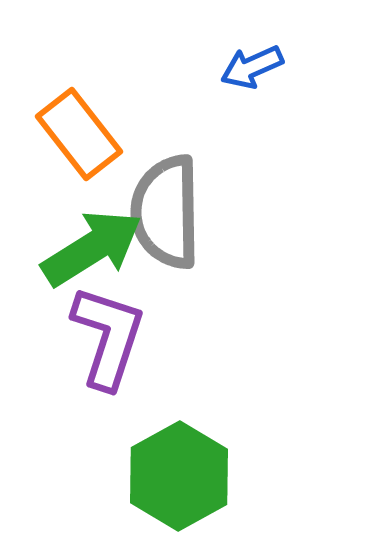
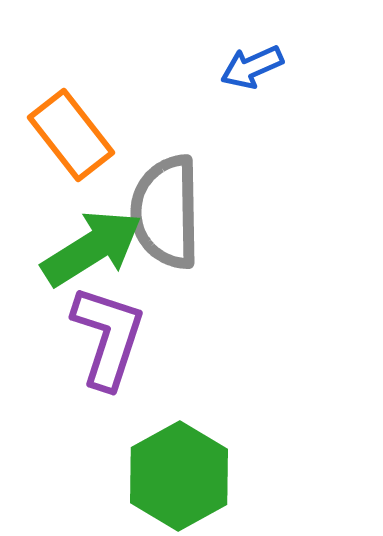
orange rectangle: moved 8 px left, 1 px down
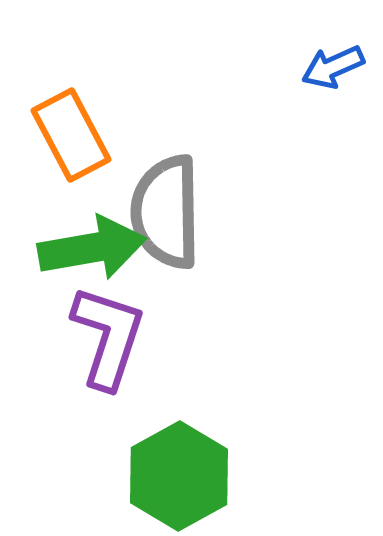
blue arrow: moved 81 px right
orange rectangle: rotated 10 degrees clockwise
green arrow: rotated 22 degrees clockwise
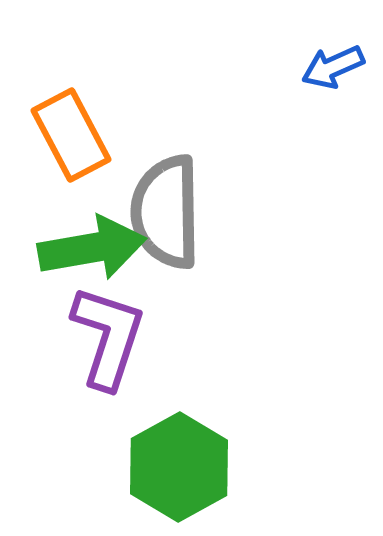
green hexagon: moved 9 px up
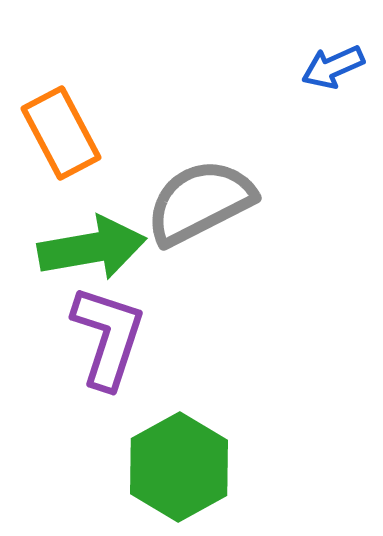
orange rectangle: moved 10 px left, 2 px up
gray semicircle: moved 34 px right, 10 px up; rotated 64 degrees clockwise
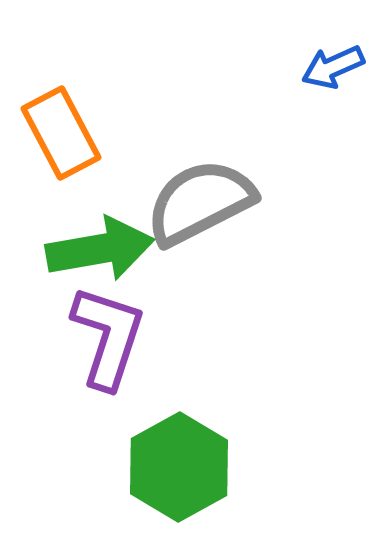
green arrow: moved 8 px right, 1 px down
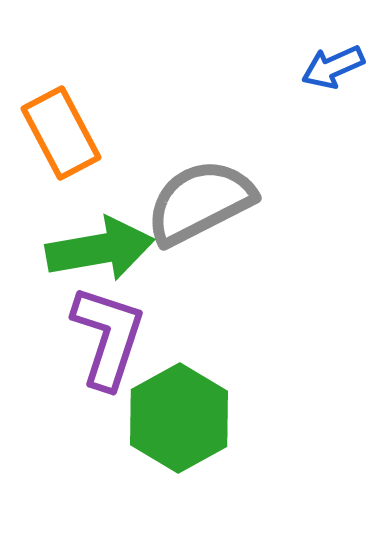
green hexagon: moved 49 px up
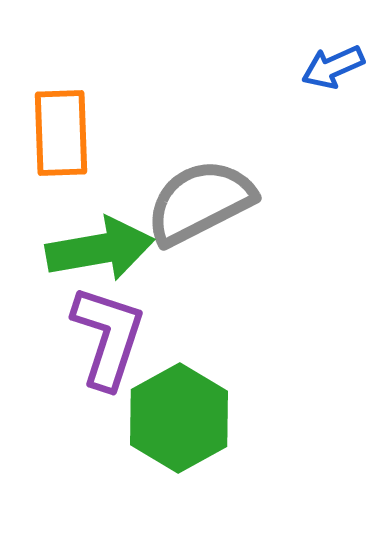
orange rectangle: rotated 26 degrees clockwise
